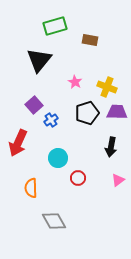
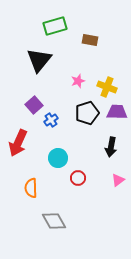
pink star: moved 3 px right, 1 px up; rotated 24 degrees clockwise
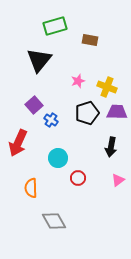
blue cross: rotated 24 degrees counterclockwise
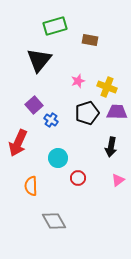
orange semicircle: moved 2 px up
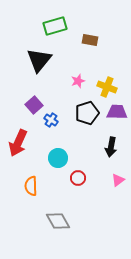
gray diamond: moved 4 px right
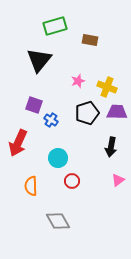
purple square: rotated 30 degrees counterclockwise
red circle: moved 6 px left, 3 px down
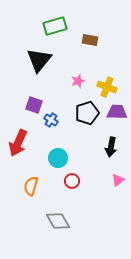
orange semicircle: rotated 18 degrees clockwise
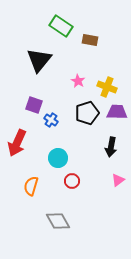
green rectangle: moved 6 px right; rotated 50 degrees clockwise
pink star: rotated 24 degrees counterclockwise
red arrow: moved 1 px left
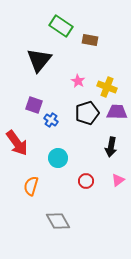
red arrow: rotated 60 degrees counterclockwise
red circle: moved 14 px right
